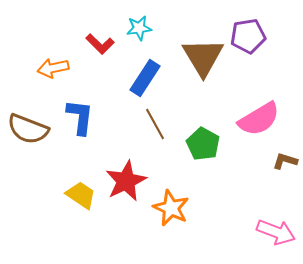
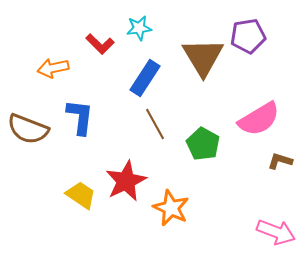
brown L-shape: moved 5 px left
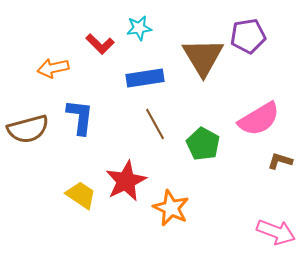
blue rectangle: rotated 48 degrees clockwise
brown semicircle: rotated 36 degrees counterclockwise
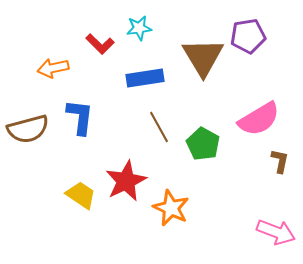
brown line: moved 4 px right, 3 px down
brown L-shape: rotated 85 degrees clockwise
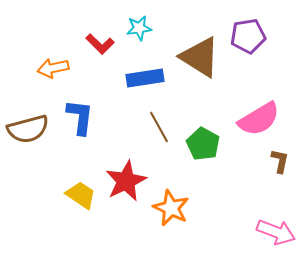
brown triangle: moved 3 px left; rotated 27 degrees counterclockwise
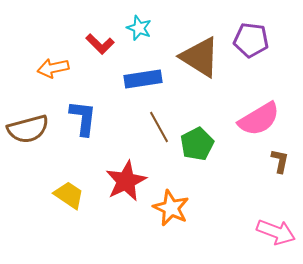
cyan star: rotated 30 degrees clockwise
purple pentagon: moved 3 px right, 4 px down; rotated 16 degrees clockwise
blue rectangle: moved 2 px left, 1 px down
blue L-shape: moved 3 px right, 1 px down
green pentagon: moved 6 px left; rotated 16 degrees clockwise
yellow trapezoid: moved 12 px left
